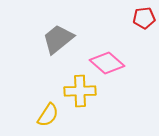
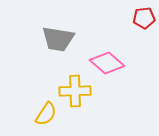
gray trapezoid: rotated 132 degrees counterclockwise
yellow cross: moved 5 px left
yellow semicircle: moved 2 px left, 1 px up
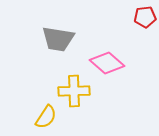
red pentagon: moved 1 px right, 1 px up
yellow cross: moved 1 px left
yellow semicircle: moved 3 px down
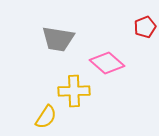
red pentagon: moved 10 px down; rotated 15 degrees counterclockwise
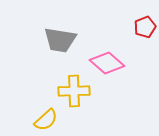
gray trapezoid: moved 2 px right, 1 px down
yellow semicircle: moved 3 px down; rotated 15 degrees clockwise
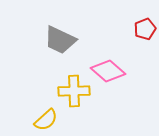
red pentagon: moved 2 px down
gray trapezoid: rotated 16 degrees clockwise
pink diamond: moved 1 px right, 8 px down
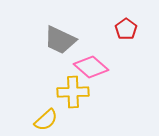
red pentagon: moved 19 px left; rotated 15 degrees counterclockwise
pink diamond: moved 17 px left, 4 px up
yellow cross: moved 1 px left, 1 px down
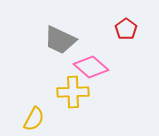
yellow semicircle: moved 12 px left, 1 px up; rotated 20 degrees counterclockwise
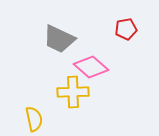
red pentagon: rotated 25 degrees clockwise
gray trapezoid: moved 1 px left, 1 px up
yellow semicircle: rotated 40 degrees counterclockwise
